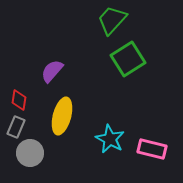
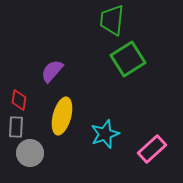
green trapezoid: rotated 36 degrees counterclockwise
gray rectangle: rotated 20 degrees counterclockwise
cyan star: moved 5 px left, 5 px up; rotated 24 degrees clockwise
pink rectangle: rotated 56 degrees counterclockwise
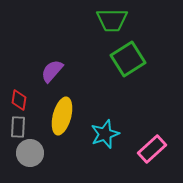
green trapezoid: rotated 96 degrees counterclockwise
gray rectangle: moved 2 px right
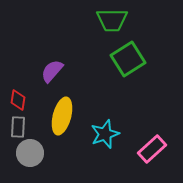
red diamond: moved 1 px left
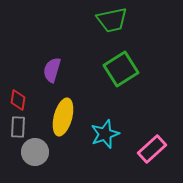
green trapezoid: rotated 12 degrees counterclockwise
green square: moved 7 px left, 10 px down
purple semicircle: moved 1 px up; rotated 25 degrees counterclockwise
yellow ellipse: moved 1 px right, 1 px down
gray circle: moved 5 px right, 1 px up
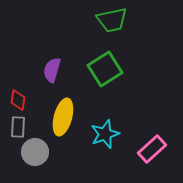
green square: moved 16 px left
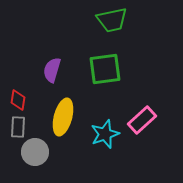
green square: rotated 24 degrees clockwise
pink rectangle: moved 10 px left, 29 px up
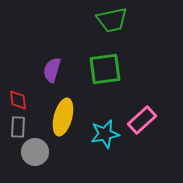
red diamond: rotated 15 degrees counterclockwise
cyan star: rotated 8 degrees clockwise
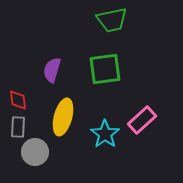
cyan star: rotated 24 degrees counterclockwise
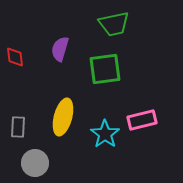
green trapezoid: moved 2 px right, 4 px down
purple semicircle: moved 8 px right, 21 px up
red diamond: moved 3 px left, 43 px up
pink rectangle: rotated 28 degrees clockwise
gray circle: moved 11 px down
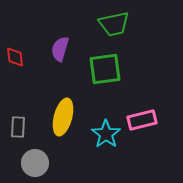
cyan star: moved 1 px right
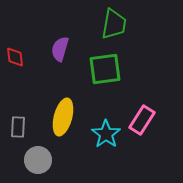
green trapezoid: rotated 68 degrees counterclockwise
pink rectangle: rotated 44 degrees counterclockwise
gray circle: moved 3 px right, 3 px up
